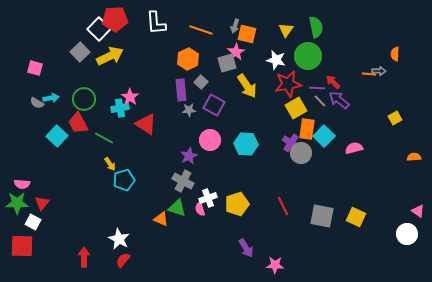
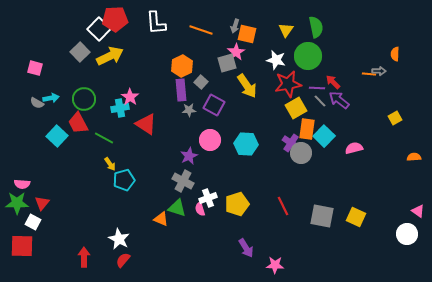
orange hexagon at (188, 59): moved 6 px left, 7 px down
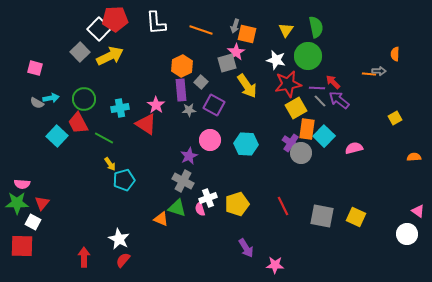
pink star at (130, 97): moved 26 px right, 8 px down
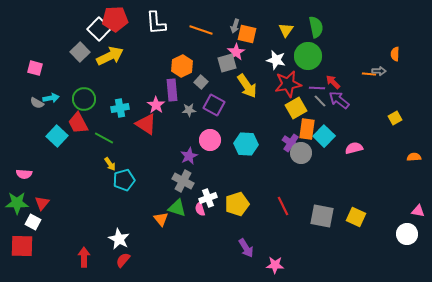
purple rectangle at (181, 90): moved 9 px left
pink semicircle at (22, 184): moved 2 px right, 10 px up
pink triangle at (418, 211): rotated 24 degrees counterclockwise
orange triangle at (161, 219): rotated 28 degrees clockwise
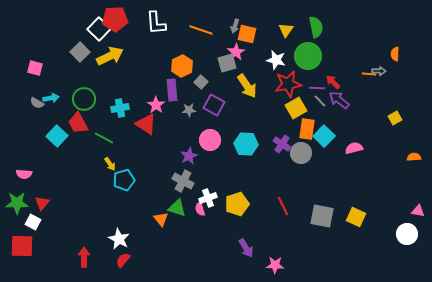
purple cross at (291, 143): moved 9 px left, 1 px down
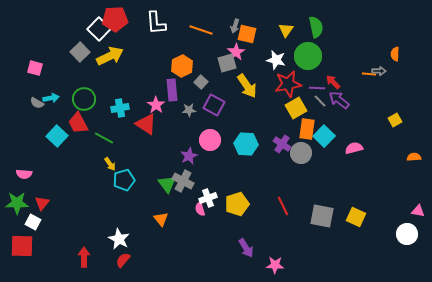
yellow square at (395, 118): moved 2 px down
green triangle at (177, 208): moved 10 px left, 24 px up; rotated 36 degrees clockwise
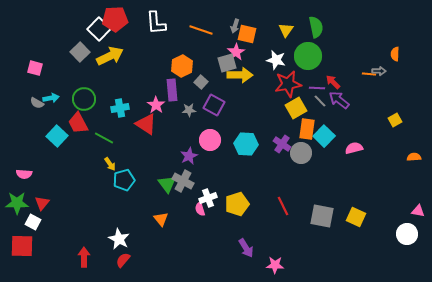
yellow arrow at (247, 86): moved 7 px left, 11 px up; rotated 55 degrees counterclockwise
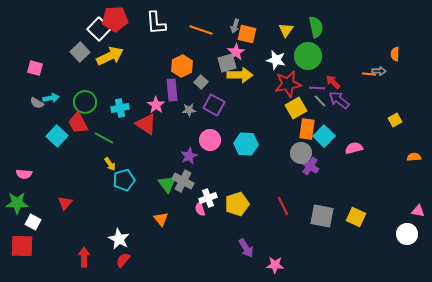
green circle at (84, 99): moved 1 px right, 3 px down
purple cross at (282, 144): moved 28 px right, 22 px down
red triangle at (42, 203): moved 23 px right
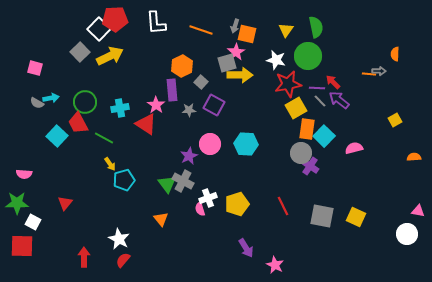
pink circle at (210, 140): moved 4 px down
pink star at (275, 265): rotated 24 degrees clockwise
